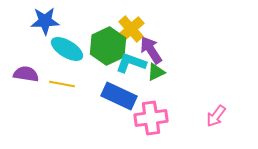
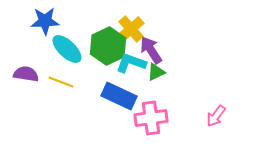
cyan ellipse: rotated 12 degrees clockwise
yellow line: moved 1 px left, 2 px up; rotated 10 degrees clockwise
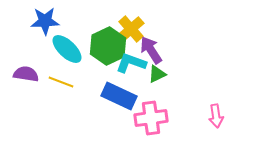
green triangle: moved 1 px right, 2 px down
pink arrow: rotated 45 degrees counterclockwise
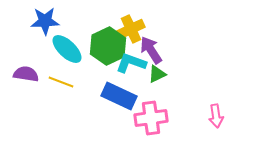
yellow cross: rotated 16 degrees clockwise
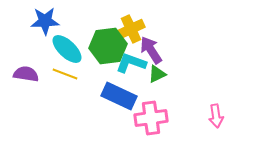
green hexagon: rotated 18 degrees clockwise
yellow line: moved 4 px right, 8 px up
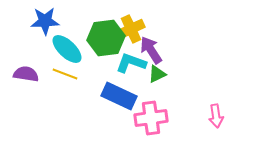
green hexagon: moved 2 px left, 8 px up
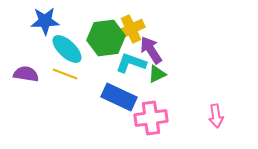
blue rectangle: moved 1 px down
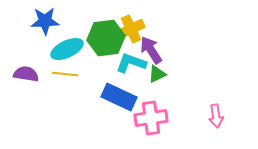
cyan ellipse: rotated 68 degrees counterclockwise
yellow line: rotated 15 degrees counterclockwise
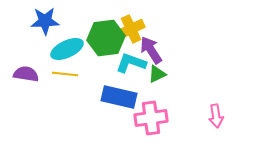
blue rectangle: rotated 12 degrees counterclockwise
